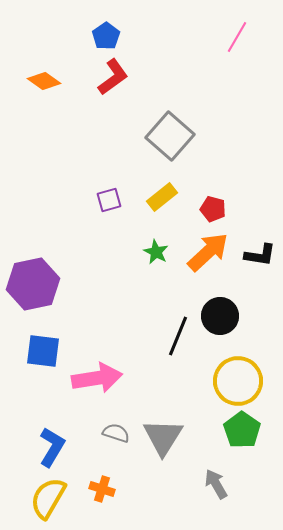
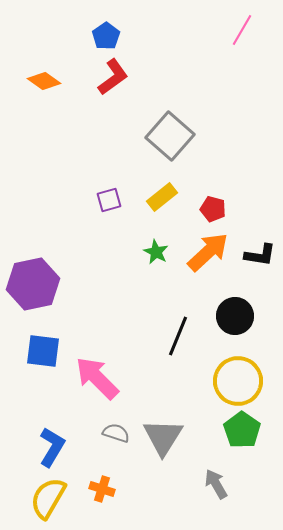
pink line: moved 5 px right, 7 px up
black circle: moved 15 px right
pink arrow: rotated 126 degrees counterclockwise
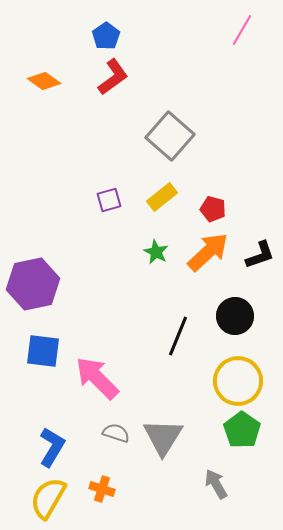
black L-shape: rotated 28 degrees counterclockwise
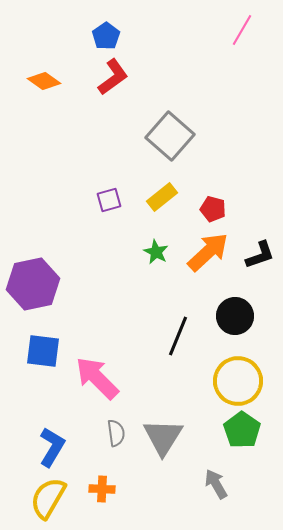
gray semicircle: rotated 64 degrees clockwise
orange cross: rotated 15 degrees counterclockwise
